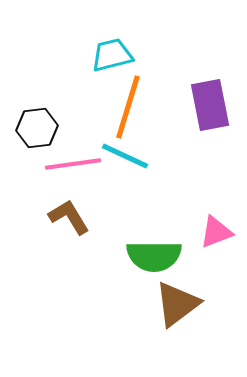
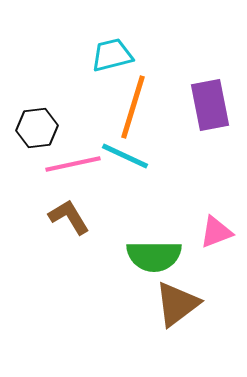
orange line: moved 5 px right
pink line: rotated 4 degrees counterclockwise
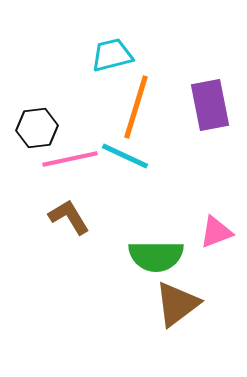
orange line: moved 3 px right
pink line: moved 3 px left, 5 px up
green semicircle: moved 2 px right
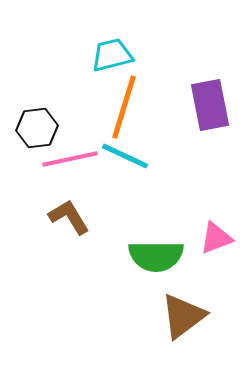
orange line: moved 12 px left
pink triangle: moved 6 px down
brown triangle: moved 6 px right, 12 px down
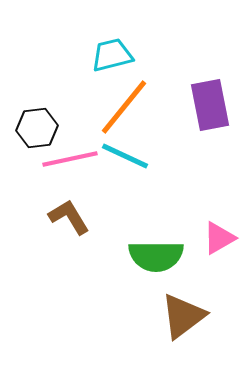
orange line: rotated 22 degrees clockwise
pink triangle: moved 3 px right; rotated 9 degrees counterclockwise
